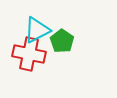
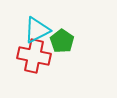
red cross: moved 5 px right, 2 px down
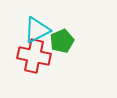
green pentagon: rotated 15 degrees clockwise
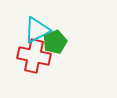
green pentagon: moved 7 px left, 1 px down
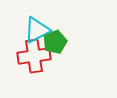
red cross: rotated 20 degrees counterclockwise
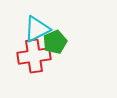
cyan triangle: moved 1 px up
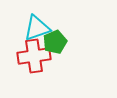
cyan triangle: moved 1 px up; rotated 8 degrees clockwise
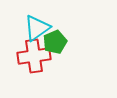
cyan triangle: rotated 16 degrees counterclockwise
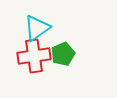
green pentagon: moved 8 px right, 12 px down
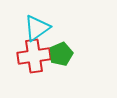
green pentagon: moved 2 px left
